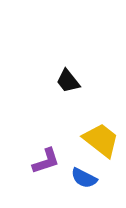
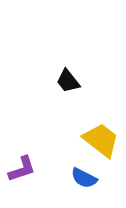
purple L-shape: moved 24 px left, 8 px down
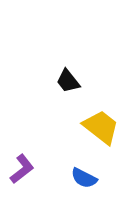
yellow trapezoid: moved 13 px up
purple L-shape: rotated 20 degrees counterclockwise
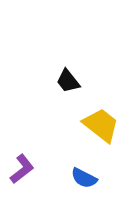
yellow trapezoid: moved 2 px up
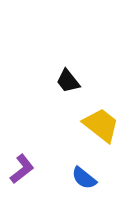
blue semicircle: rotated 12 degrees clockwise
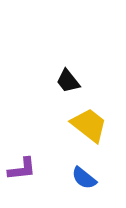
yellow trapezoid: moved 12 px left
purple L-shape: rotated 32 degrees clockwise
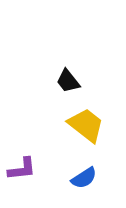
yellow trapezoid: moved 3 px left
blue semicircle: rotated 72 degrees counterclockwise
